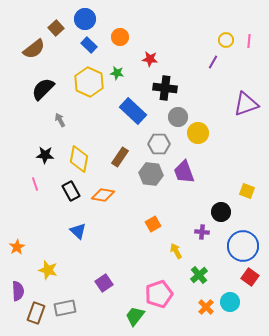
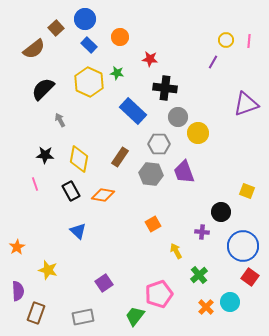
gray rectangle at (65, 308): moved 18 px right, 9 px down
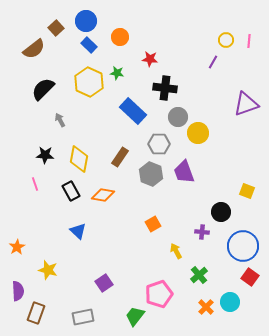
blue circle at (85, 19): moved 1 px right, 2 px down
gray hexagon at (151, 174): rotated 15 degrees clockwise
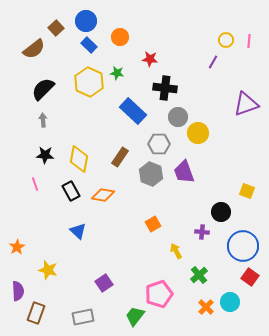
gray arrow at (60, 120): moved 17 px left; rotated 24 degrees clockwise
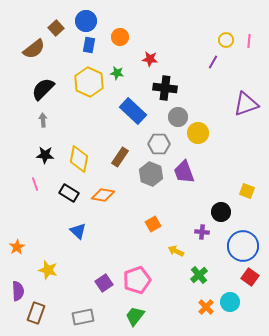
blue rectangle at (89, 45): rotated 56 degrees clockwise
black rectangle at (71, 191): moved 2 px left, 2 px down; rotated 30 degrees counterclockwise
yellow arrow at (176, 251): rotated 35 degrees counterclockwise
pink pentagon at (159, 294): moved 22 px left, 14 px up
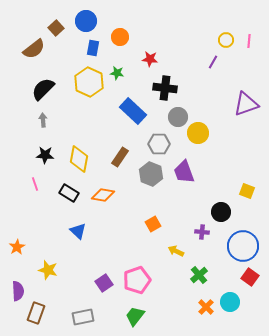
blue rectangle at (89, 45): moved 4 px right, 3 px down
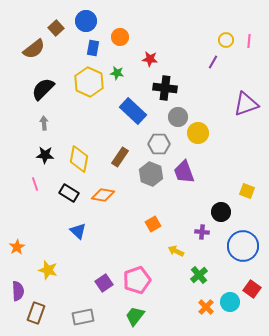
gray arrow at (43, 120): moved 1 px right, 3 px down
red square at (250, 277): moved 2 px right, 12 px down
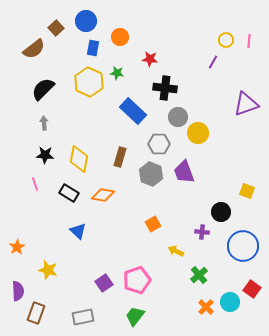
brown rectangle at (120, 157): rotated 18 degrees counterclockwise
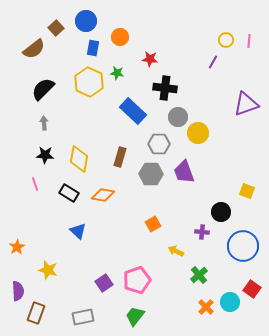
gray hexagon at (151, 174): rotated 20 degrees counterclockwise
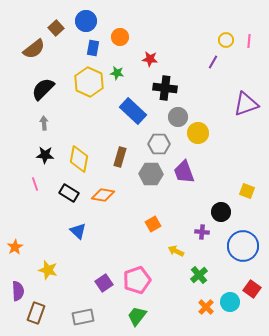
orange star at (17, 247): moved 2 px left
green trapezoid at (135, 316): moved 2 px right
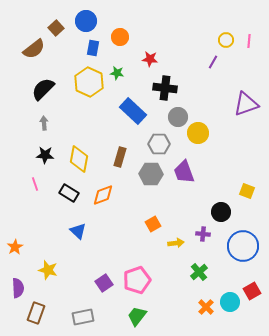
orange diamond at (103, 195): rotated 30 degrees counterclockwise
purple cross at (202, 232): moved 1 px right, 2 px down
yellow arrow at (176, 251): moved 8 px up; rotated 147 degrees clockwise
green cross at (199, 275): moved 3 px up
red square at (252, 289): moved 2 px down; rotated 24 degrees clockwise
purple semicircle at (18, 291): moved 3 px up
